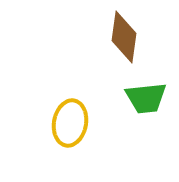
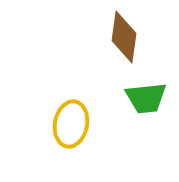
yellow ellipse: moved 1 px right, 1 px down
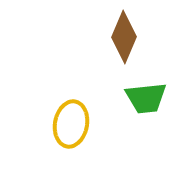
brown diamond: rotated 15 degrees clockwise
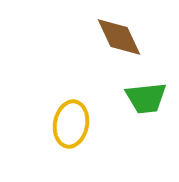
brown diamond: moved 5 px left; rotated 48 degrees counterclockwise
